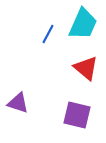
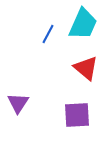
purple triangle: rotated 45 degrees clockwise
purple square: rotated 16 degrees counterclockwise
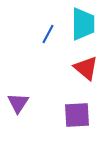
cyan trapezoid: rotated 24 degrees counterclockwise
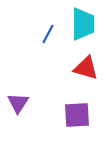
red triangle: rotated 24 degrees counterclockwise
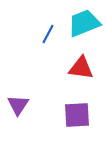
cyan trapezoid: moved 1 px right, 1 px up; rotated 112 degrees counterclockwise
red triangle: moved 5 px left; rotated 8 degrees counterclockwise
purple triangle: moved 2 px down
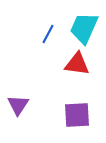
cyan trapezoid: moved 5 px down; rotated 44 degrees counterclockwise
red triangle: moved 4 px left, 4 px up
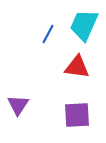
cyan trapezoid: moved 3 px up
red triangle: moved 3 px down
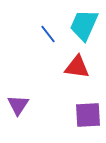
blue line: rotated 66 degrees counterclockwise
purple square: moved 11 px right
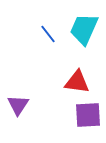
cyan trapezoid: moved 4 px down
red triangle: moved 15 px down
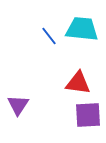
cyan trapezoid: moved 2 px left; rotated 72 degrees clockwise
blue line: moved 1 px right, 2 px down
red triangle: moved 1 px right, 1 px down
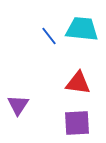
purple square: moved 11 px left, 8 px down
